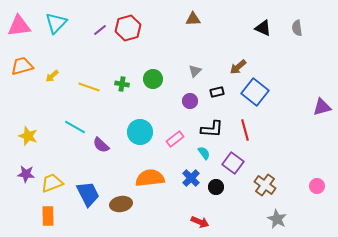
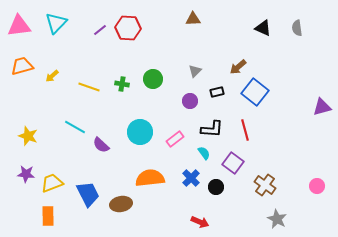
red hexagon: rotated 20 degrees clockwise
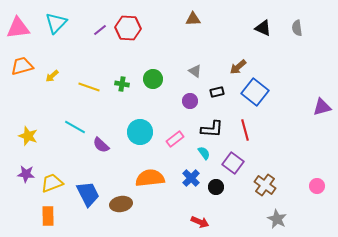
pink triangle: moved 1 px left, 2 px down
gray triangle: rotated 40 degrees counterclockwise
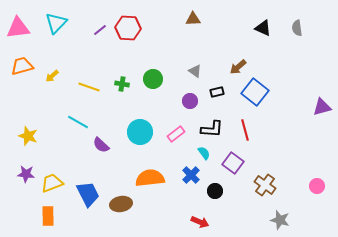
cyan line: moved 3 px right, 5 px up
pink rectangle: moved 1 px right, 5 px up
blue cross: moved 3 px up
black circle: moved 1 px left, 4 px down
gray star: moved 3 px right, 1 px down; rotated 12 degrees counterclockwise
